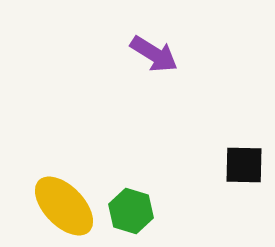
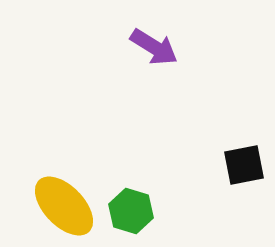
purple arrow: moved 7 px up
black square: rotated 12 degrees counterclockwise
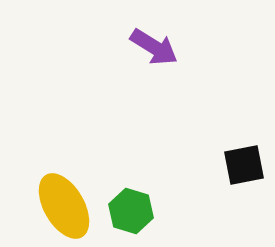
yellow ellipse: rotated 14 degrees clockwise
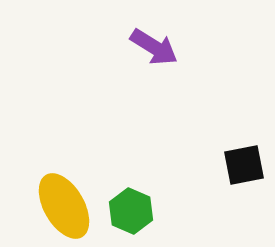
green hexagon: rotated 6 degrees clockwise
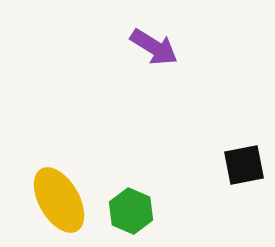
yellow ellipse: moved 5 px left, 6 px up
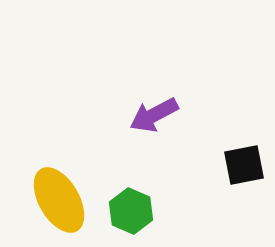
purple arrow: moved 68 px down; rotated 120 degrees clockwise
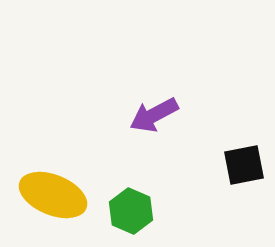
yellow ellipse: moved 6 px left, 5 px up; rotated 38 degrees counterclockwise
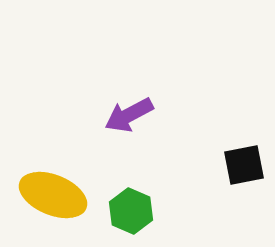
purple arrow: moved 25 px left
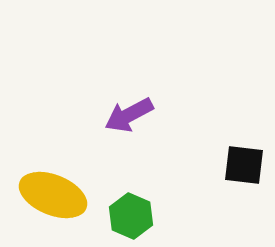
black square: rotated 18 degrees clockwise
green hexagon: moved 5 px down
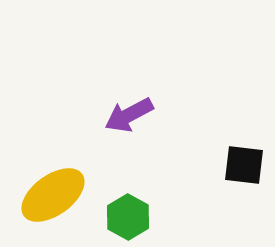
yellow ellipse: rotated 58 degrees counterclockwise
green hexagon: moved 3 px left, 1 px down; rotated 6 degrees clockwise
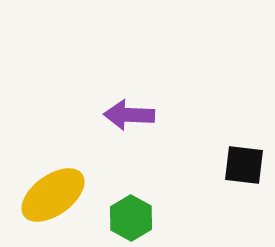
purple arrow: rotated 30 degrees clockwise
green hexagon: moved 3 px right, 1 px down
